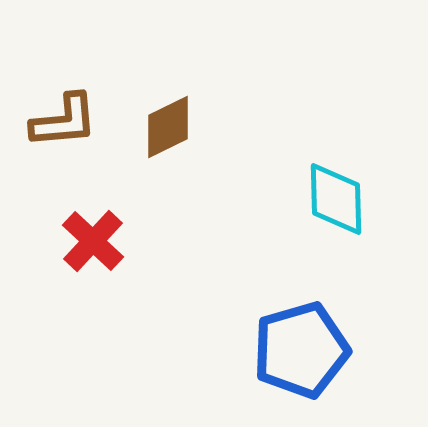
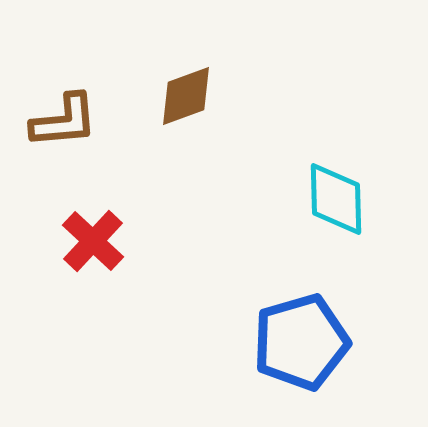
brown diamond: moved 18 px right, 31 px up; rotated 6 degrees clockwise
blue pentagon: moved 8 px up
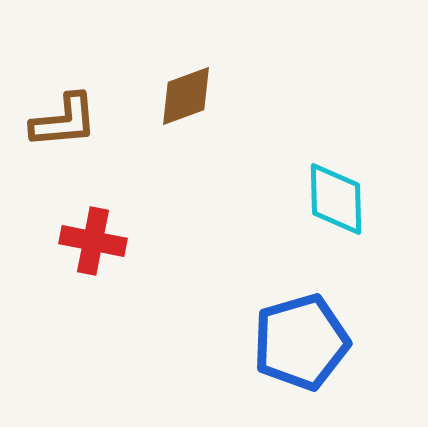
red cross: rotated 32 degrees counterclockwise
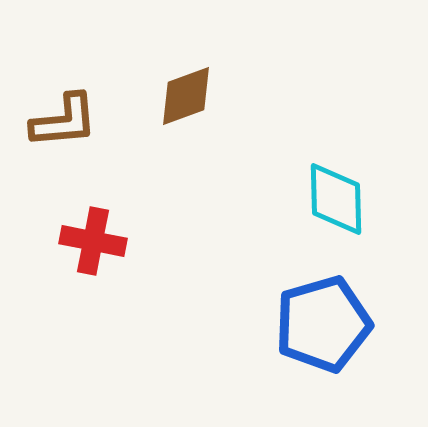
blue pentagon: moved 22 px right, 18 px up
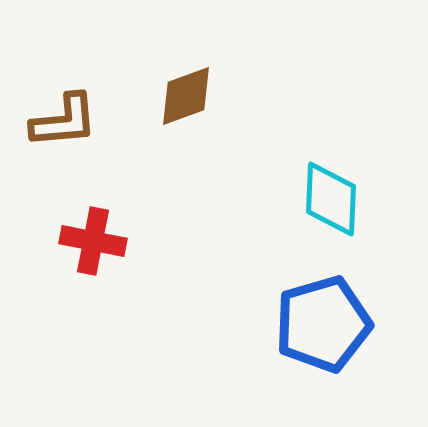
cyan diamond: moved 5 px left; rotated 4 degrees clockwise
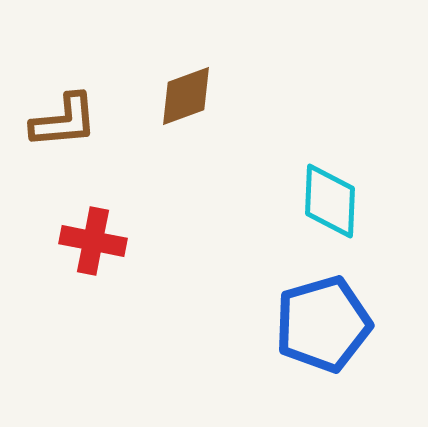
cyan diamond: moved 1 px left, 2 px down
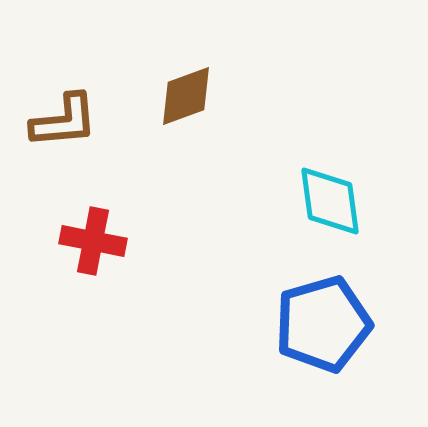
cyan diamond: rotated 10 degrees counterclockwise
